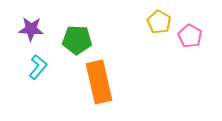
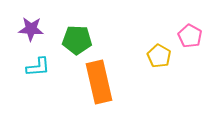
yellow pentagon: moved 34 px down
cyan L-shape: rotated 45 degrees clockwise
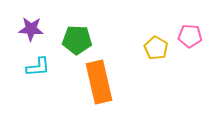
pink pentagon: rotated 25 degrees counterclockwise
yellow pentagon: moved 3 px left, 8 px up
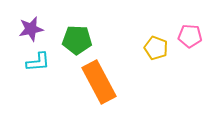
purple star: rotated 15 degrees counterclockwise
yellow pentagon: rotated 10 degrees counterclockwise
cyan L-shape: moved 5 px up
orange rectangle: rotated 15 degrees counterclockwise
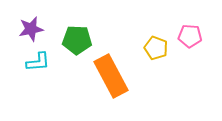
orange rectangle: moved 12 px right, 6 px up
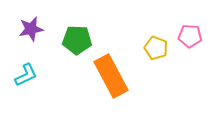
cyan L-shape: moved 12 px left, 13 px down; rotated 20 degrees counterclockwise
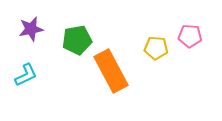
green pentagon: rotated 12 degrees counterclockwise
yellow pentagon: rotated 15 degrees counterclockwise
orange rectangle: moved 5 px up
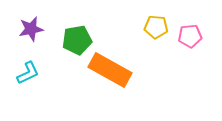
pink pentagon: rotated 10 degrees counterclockwise
yellow pentagon: moved 21 px up
orange rectangle: moved 1 px left, 1 px up; rotated 33 degrees counterclockwise
cyan L-shape: moved 2 px right, 2 px up
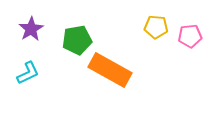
purple star: rotated 20 degrees counterclockwise
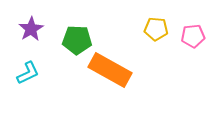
yellow pentagon: moved 2 px down
pink pentagon: moved 3 px right
green pentagon: rotated 12 degrees clockwise
